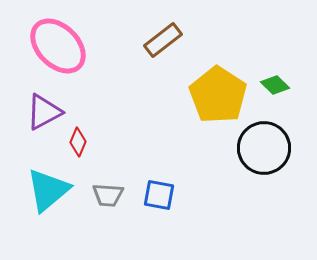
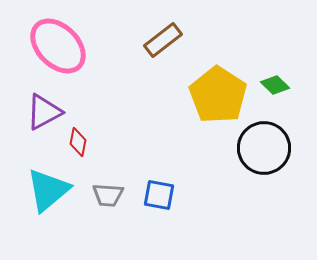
red diamond: rotated 12 degrees counterclockwise
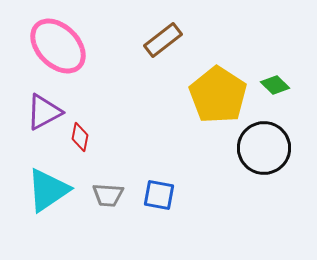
red diamond: moved 2 px right, 5 px up
cyan triangle: rotated 6 degrees clockwise
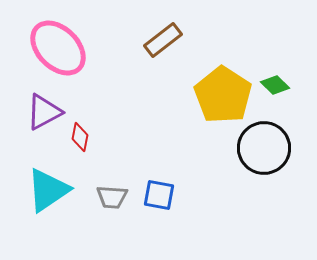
pink ellipse: moved 2 px down
yellow pentagon: moved 5 px right
gray trapezoid: moved 4 px right, 2 px down
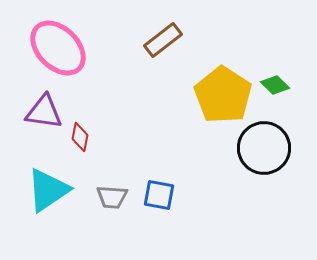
purple triangle: rotated 36 degrees clockwise
